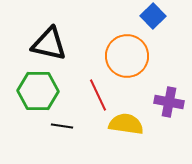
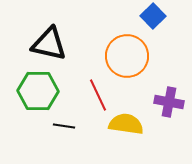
black line: moved 2 px right
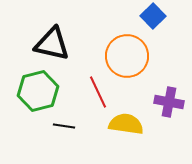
black triangle: moved 3 px right
green hexagon: rotated 15 degrees counterclockwise
red line: moved 3 px up
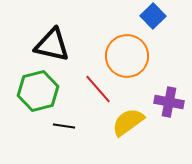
black triangle: moved 1 px down
red line: moved 3 px up; rotated 16 degrees counterclockwise
yellow semicircle: moved 2 px right, 2 px up; rotated 44 degrees counterclockwise
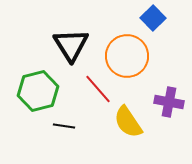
blue square: moved 2 px down
black triangle: moved 19 px right; rotated 45 degrees clockwise
yellow semicircle: rotated 88 degrees counterclockwise
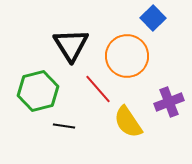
purple cross: rotated 32 degrees counterclockwise
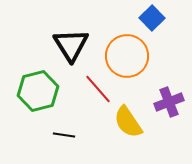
blue square: moved 1 px left
black line: moved 9 px down
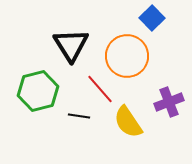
red line: moved 2 px right
black line: moved 15 px right, 19 px up
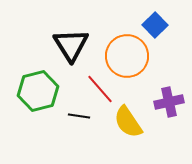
blue square: moved 3 px right, 7 px down
purple cross: rotated 8 degrees clockwise
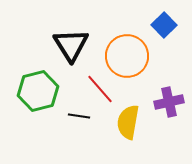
blue square: moved 9 px right
yellow semicircle: rotated 44 degrees clockwise
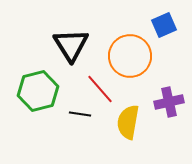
blue square: rotated 20 degrees clockwise
orange circle: moved 3 px right
black line: moved 1 px right, 2 px up
